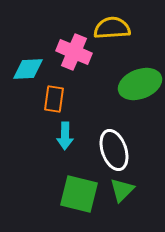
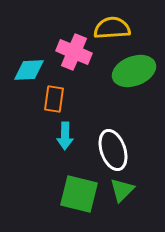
cyan diamond: moved 1 px right, 1 px down
green ellipse: moved 6 px left, 13 px up
white ellipse: moved 1 px left
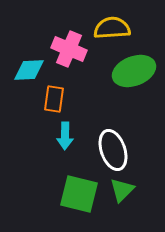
pink cross: moved 5 px left, 3 px up
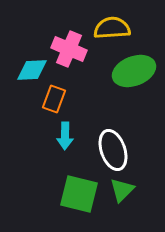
cyan diamond: moved 3 px right
orange rectangle: rotated 12 degrees clockwise
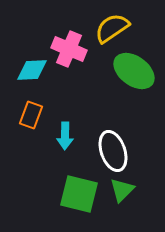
yellow semicircle: rotated 30 degrees counterclockwise
green ellipse: rotated 57 degrees clockwise
orange rectangle: moved 23 px left, 16 px down
white ellipse: moved 1 px down
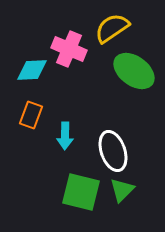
green square: moved 2 px right, 2 px up
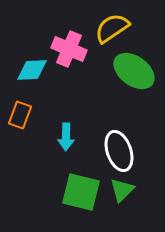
orange rectangle: moved 11 px left
cyan arrow: moved 1 px right, 1 px down
white ellipse: moved 6 px right
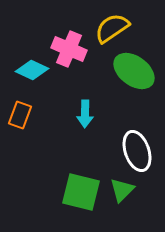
cyan diamond: rotated 28 degrees clockwise
cyan arrow: moved 19 px right, 23 px up
white ellipse: moved 18 px right
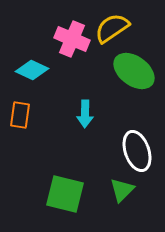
pink cross: moved 3 px right, 10 px up
orange rectangle: rotated 12 degrees counterclockwise
green square: moved 16 px left, 2 px down
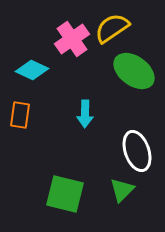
pink cross: rotated 32 degrees clockwise
